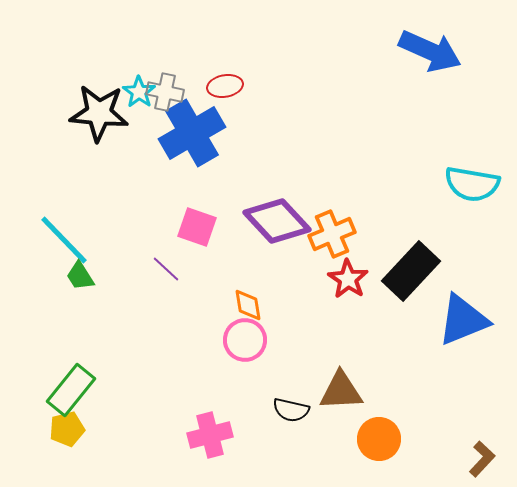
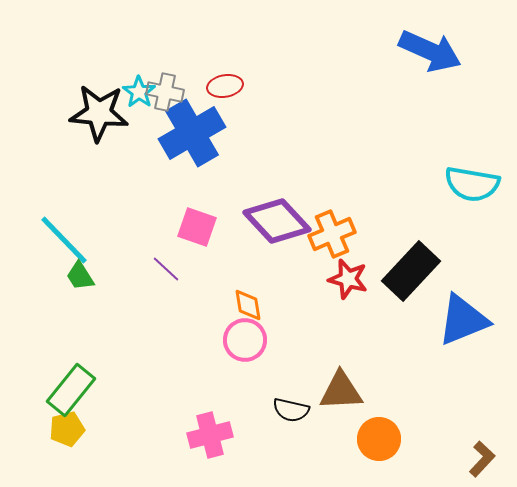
red star: rotated 18 degrees counterclockwise
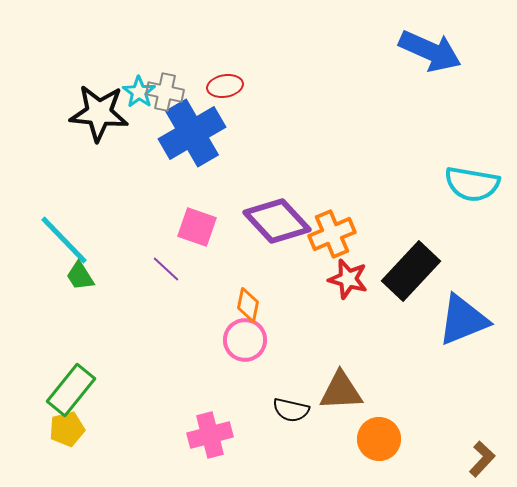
orange diamond: rotated 20 degrees clockwise
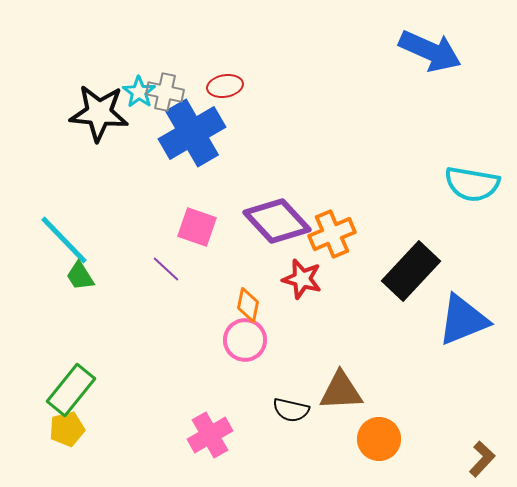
red star: moved 46 px left
pink cross: rotated 15 degrees counterclockwise
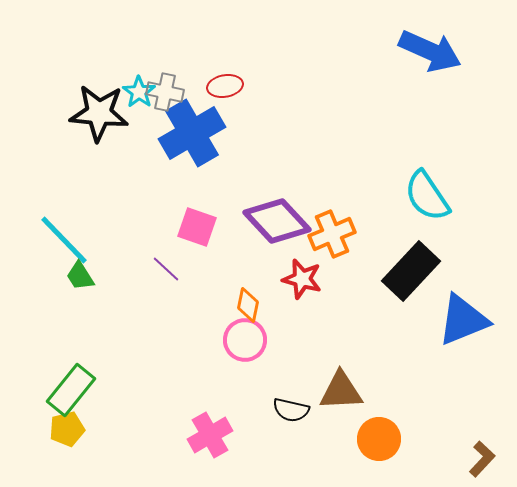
cyan semicircle: moved 45 px left, 12 px down; rotated 46 degrees clockwise
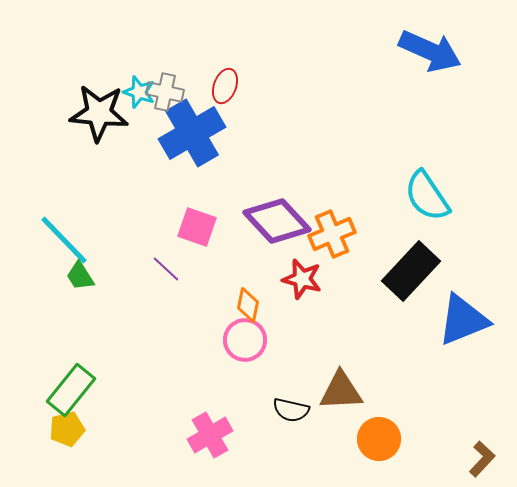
red ellipse: rotated 60 degrees counterclockwise
cyan star: rotated 16 degrees counterclockwise
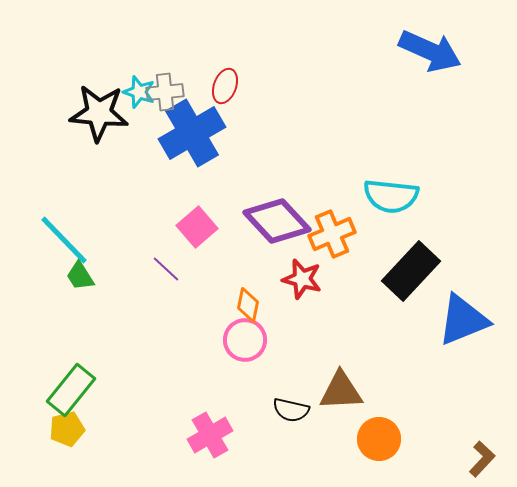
gray cross: rotated 18 degrees counterclockwise
cyan semicircle: moved 36 px left; rotated 50 degrees counterclockwise
pink square: rotated 30 degrees clockwise
